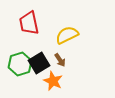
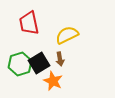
brown arrow: moved 1 px up; rotated 24 degrees clockwise
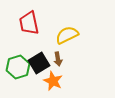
brown arrow: moved 2 px left
green hexagon: moved 2 px left, 3 px down
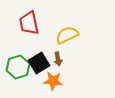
orange star: rotated 18 degrees counterclockwise
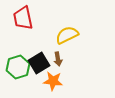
red trapezoid: moved 6 px left, 5 px up
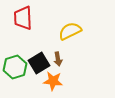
red trapezoid: rotated 10 degrees clockwise
yellow semicircle: moved 3 px right, 4 px up
green hexagon: moved 3 px left
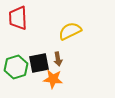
red trapezoid: moved 5 px left
black square: rotated 20 degrees clockwise
green hexagon: moved 1 px right
orange star: moved 2 px up
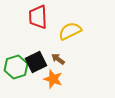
red trapezoid: moved 20 px right, 1 px up
brown arrow: rotated 136 degrees clockwise
black square: moved 3 px left, 1 px up; rotated 15 degrees counterclockwise
orange star: rotated 12 degrees clockwise
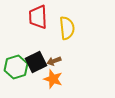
yellow semicircle: moved 3 px left, 3 px up; rotated 110 degrees clockwise
brown arrow: moved 4 px left, 2 px down; rotated 56 degrees counterclockwise
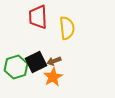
orange star: moved 2 px up; rotated 24 degrees clockwise
